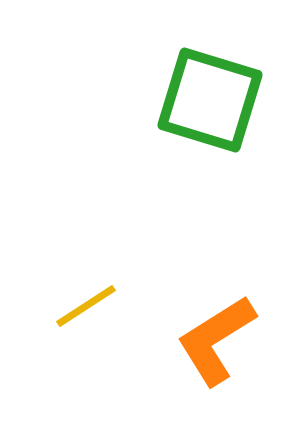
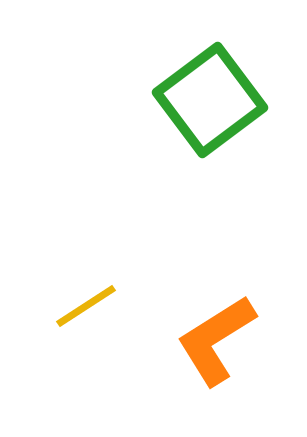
green square: rotated 36 degrees clockwise
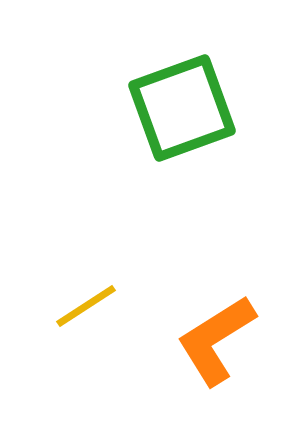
green square: moved 28 px left, 8 px down; rotated 17 degrees clockwise
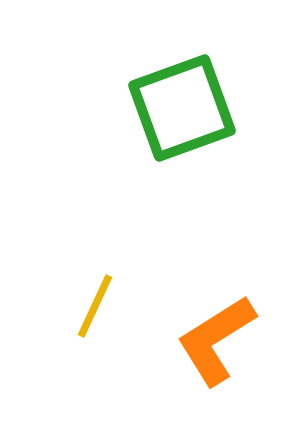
yellow line: moved 9 px right; rotated 32 degrees counterclockwise
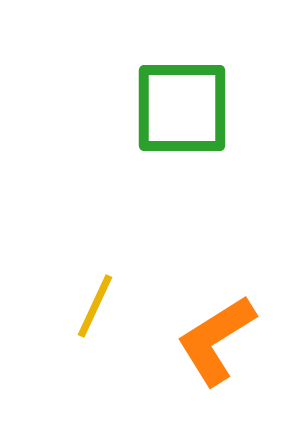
green square: rotated 20 degrees clockwise
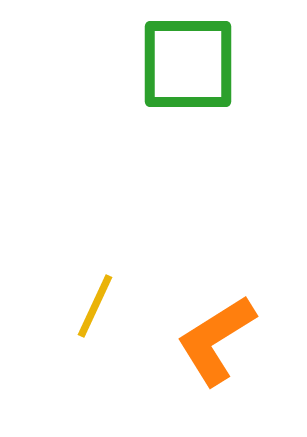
green square: moved 6 px right, 44 px up
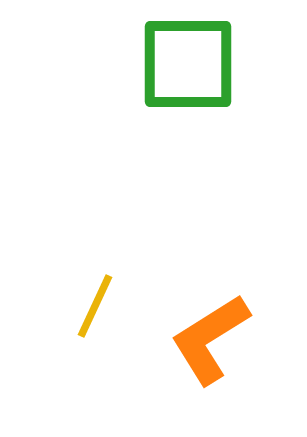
orange L-shape: moved 6 px left, 1 px up
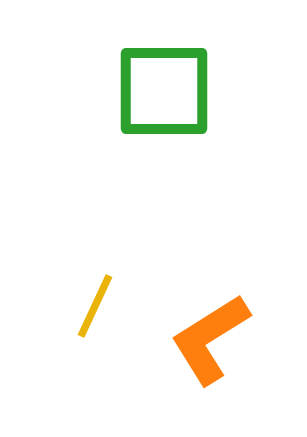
green square: moved 24 px left, 27 px down
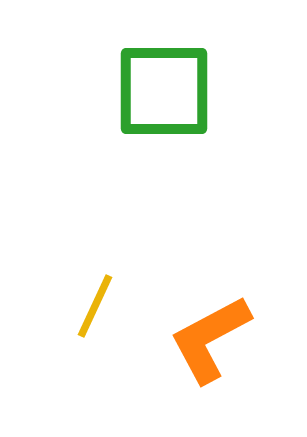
orange L-shape: rotated 4 degrees clockwise
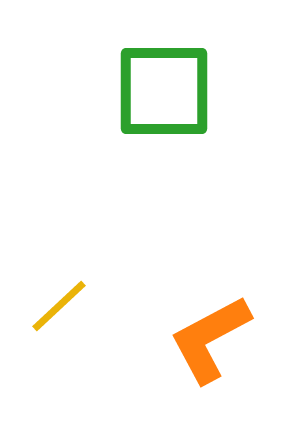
yellow line: moved 36 px left; rotated 22 degrees clockwise
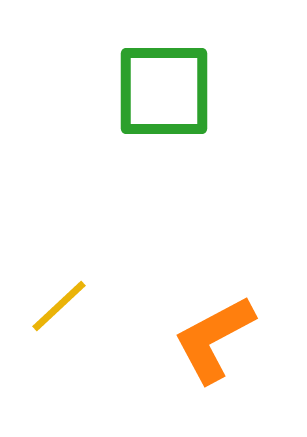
orange L-shape: moved 4 px right
